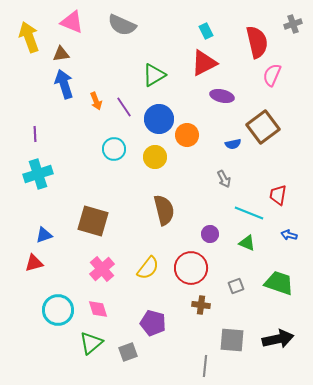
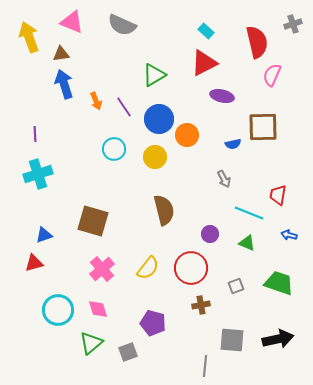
cyan rectangle at (206, 31): rotated 21 degrees counterclockwise
brown square at (263, 127): rotated 36 degrees clockwise
brown cross at (201, 305): rotated 18 degrees counterclockwise
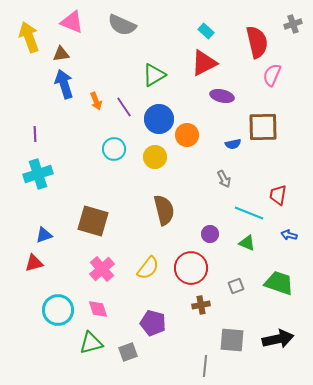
green triangle at (91, 343): rotated 25 degrees clockwise
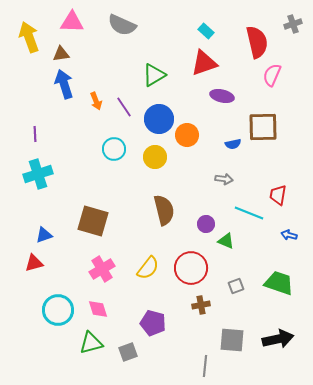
pink triangle at (72, 22): rotated 20 degrees counterclockwise
red triangle at (204, 63): rotated 8 degrees clockwise
gray arrow at (224, 179): rotated 54 degrees counterclockwise
purple circle at (210, 234): moved 4 px left, 10 px up
green triangle at (247, 243): moved 21 px left, 2 px up
pink cross at (102, 269): rotated 10 degrees clockwise
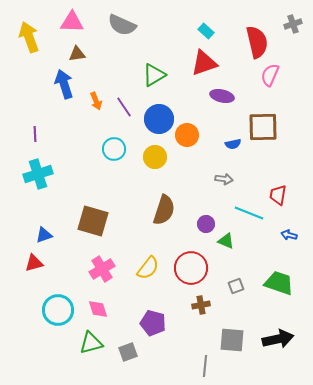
brown triangle at (61, 54): moved 16 px right
pink semicircle at (272, 75): moved 2 px left
brown semicircle at (164, 210): rotated 32 degrees clockwise
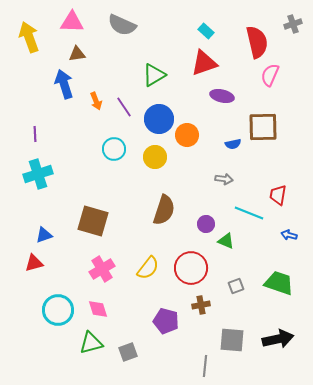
purple pentagon at (153, 323): moved 13 px right, 2 px up
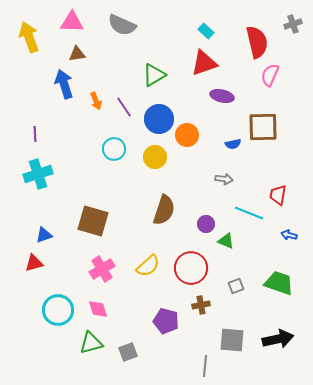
yellow semicircle at (148, 268): moved 2 px up; rotated 10 degrees clockwise
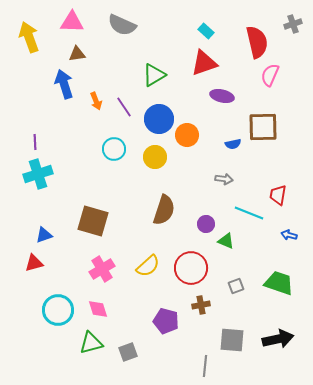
purple line at (35, 134): moved 8 px down
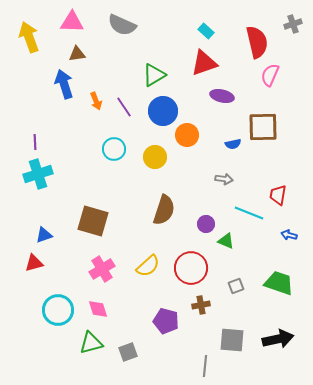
blue circle at (159, 119): moved 4 px right, 8 px up
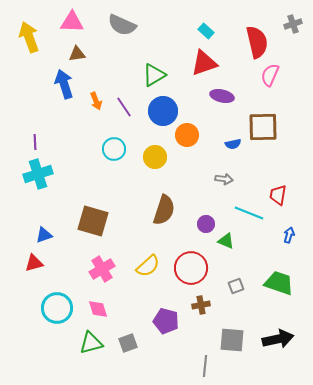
blue arrow at (289, 235): rotated 91 degrees clockwise
cyan circle at (58, 310): moved 1 px left, 2 px up
gray square at (128, 352): moved 9 px up
